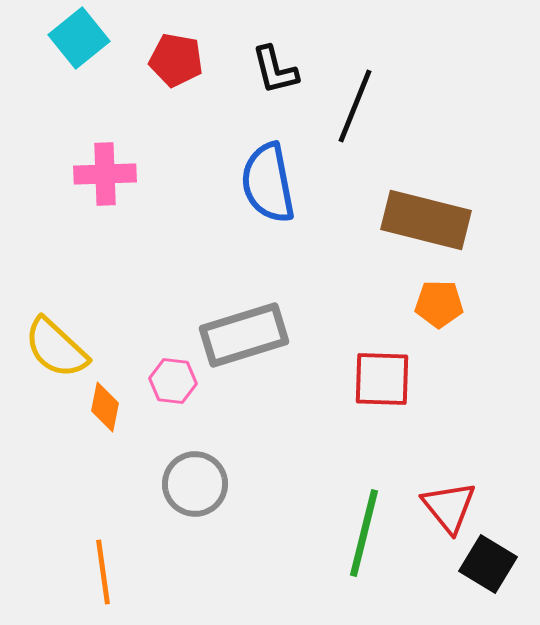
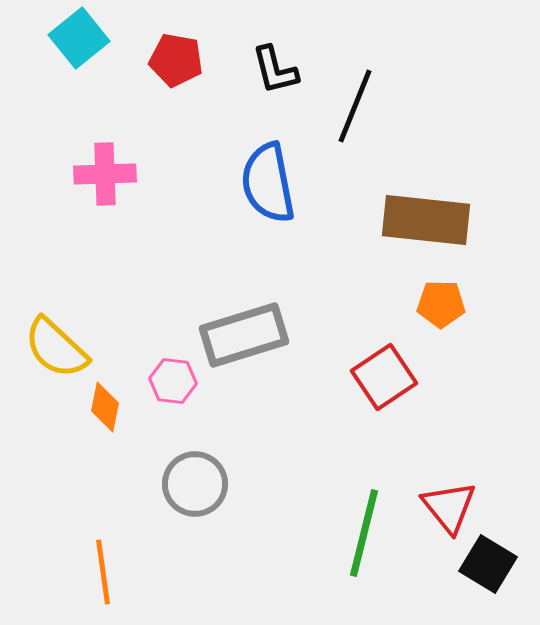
brown rectangle: rotated 8 degrees counterclockwise
orange pentagon: moved 2 px right
red square: moved 2 px right, 2 px up; rotated 36 degrees counterclockwise
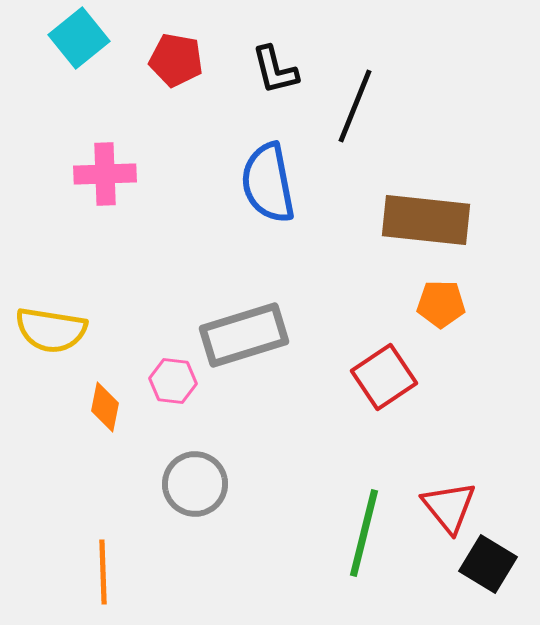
yellow semicircle: moved 5 px left, 18 px up; rotated 34 degrees counterclockwise
orange line: rotated 6 degrees clockwise
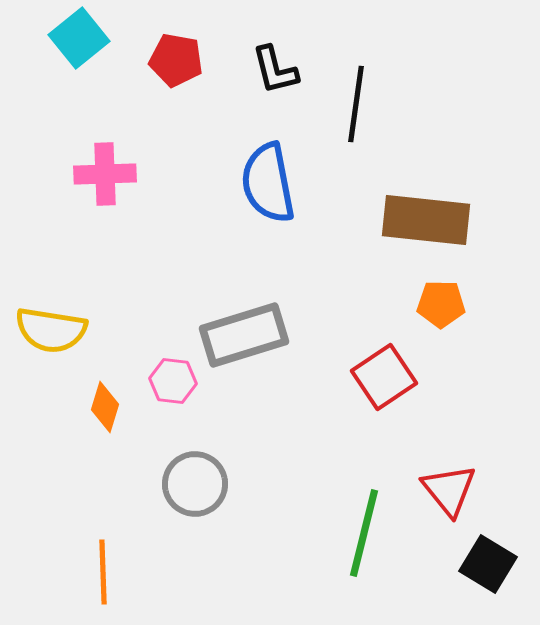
black line: moved 1 px right, 2 px up; rotated 14 degrees counterclockwise
orange diamond: rotated 6 degrees clockwise
red triangle: moved 17 px up
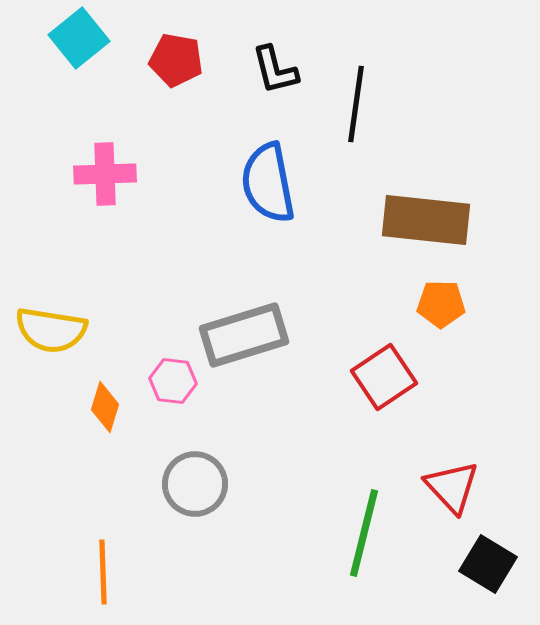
red triangle: moved 3 px right, 3 px up; rotated 4 degrees counterclockwise
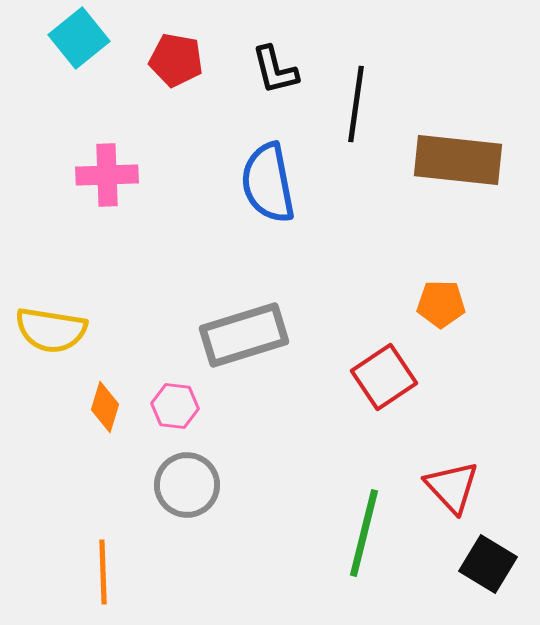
pink cross: moved 2 px right, 1 px down
brown rectangle: moved 32 px right, 60 px up
pink hexagon: moved 2 px right, 25 px down
gray circle: moved 8 px left, 1 px down
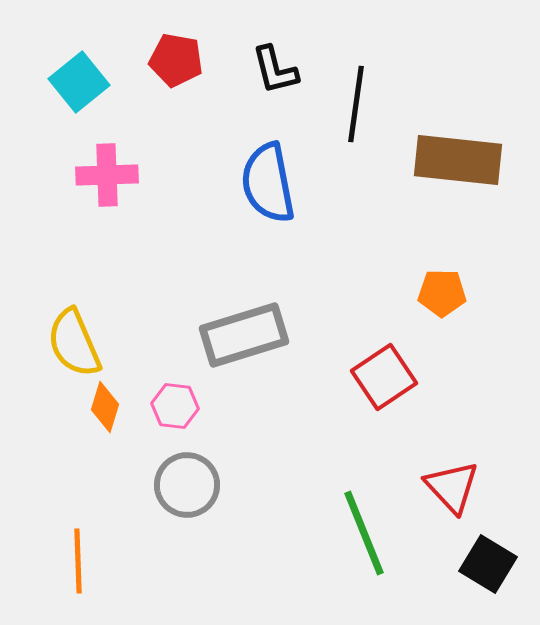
cyan square: moved 44 px down
orange pentagon: moved 1 px right, 11 px up
yellow semicircle: moved 23 px right, 13 px down; rotated 58 degrees clockwise
green line: rotated 36 degrees counterclockwise
orange line: moved 25 px left, 11 px up
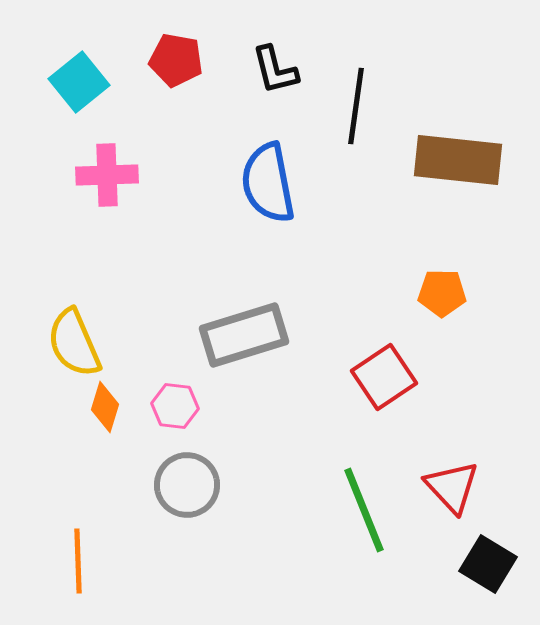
black line: moved 2 px down
green line: moved 23 px up
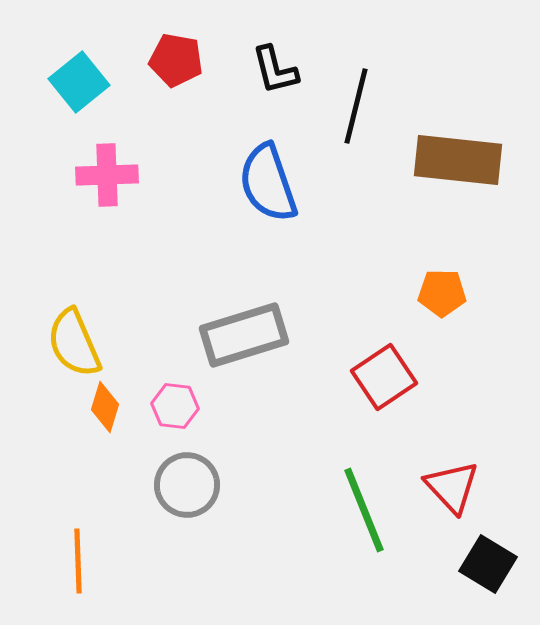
black line: rotated 6 degrees clockwise
blue semicircle: rotated 8 degrees counterclockwise
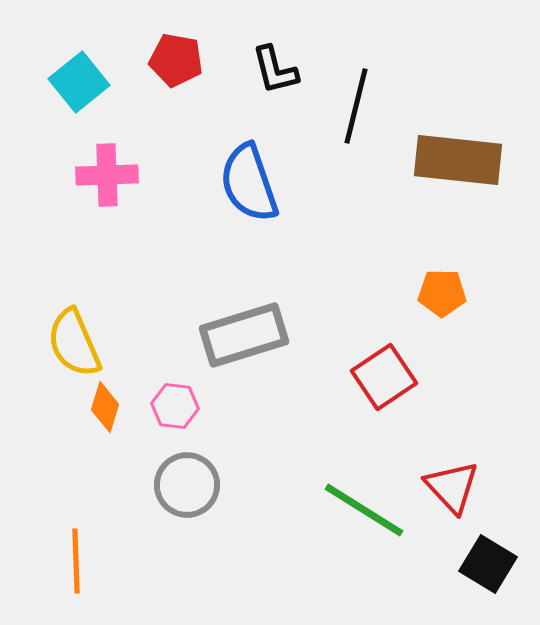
blue semicircle: moved 19 px left
green line: rotated 36 degrees counterclockwise
orange line: moved 2 px left
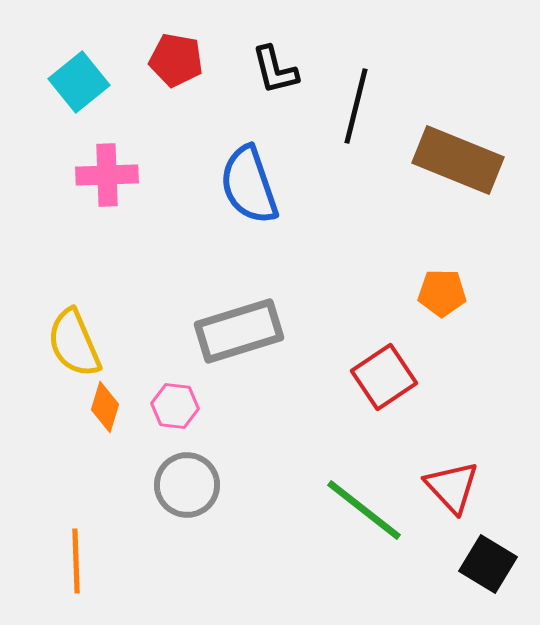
brown rectangle: rotated 16 degrees clockwise
blue semicircle: moved 2 px down
gray rectangle: moved 5 px left, 4 px up
green line: rotated 6 degrees clockwise
